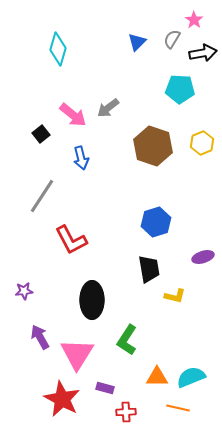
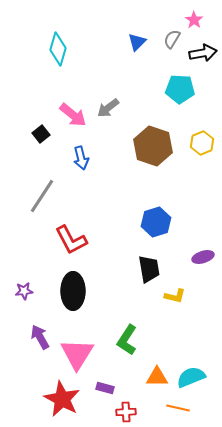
black ellipse: moved 19 px left, 9 px up
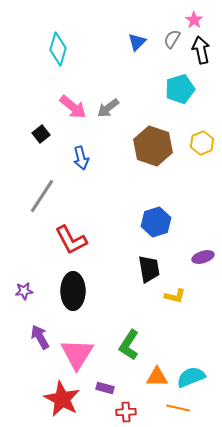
black arrow: moved 2 px left, 3 px up; rotated 92 degrees counterclockwise
cyan pentagon: rotated 20 degrees counterclockwise
pink arrow: moved 8 px up
green L-shape: moved 2 px right, 5 px down
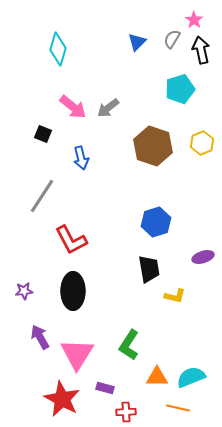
black square: moved 2 px right; rotated 30 degrees counterclockwise
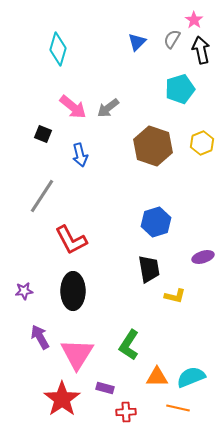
blue arrow: moved 1 px left, 3 px up
red star: rotated 9 degrees clockwise
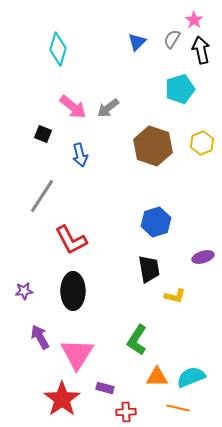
green L-shape: moved 8 px right, 5 px up
